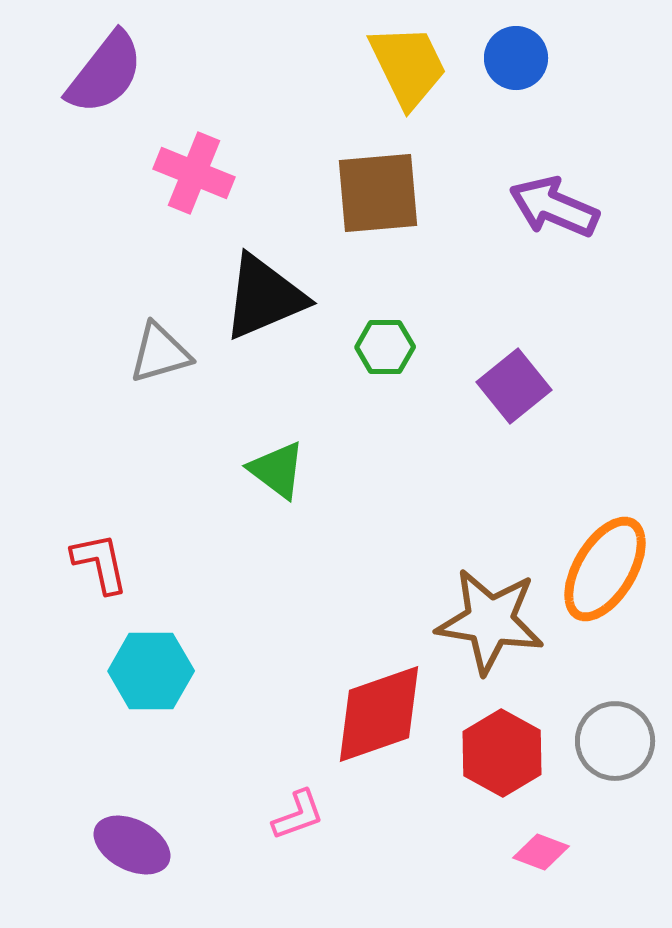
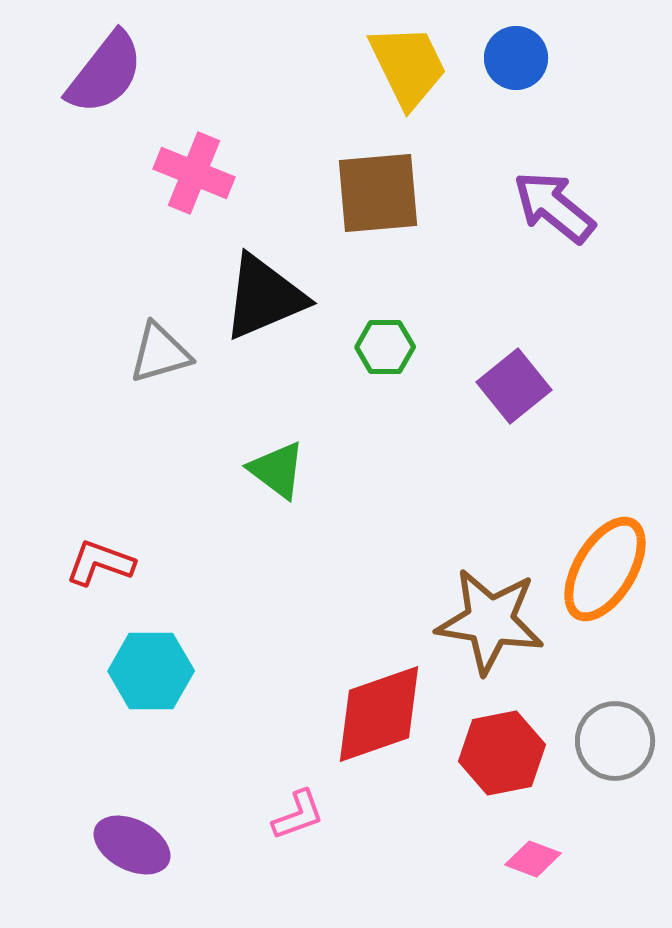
purple arrow: rotated 16 degrees clockwise
red L-shape: rotated 58 degrees counterclockwise
red hexagon: rotated 20 degrees clockwise
pink diamond: moved 8 px left, 7 px down
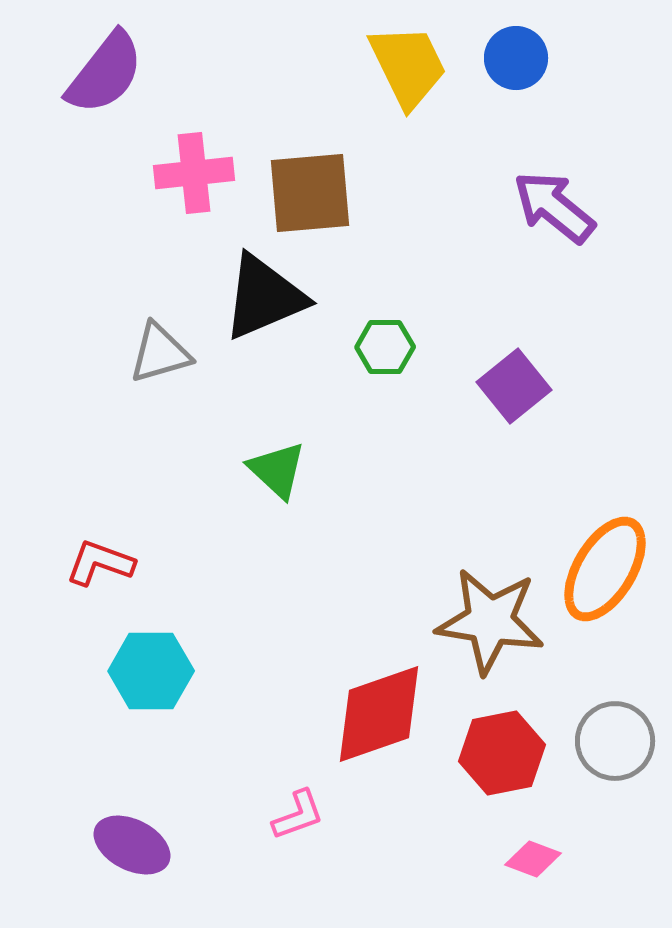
pink cross: rotated 28 degrees counterclockwise
brown square: moved 68 px left
green triangle: rotated 6 degrees clockwise
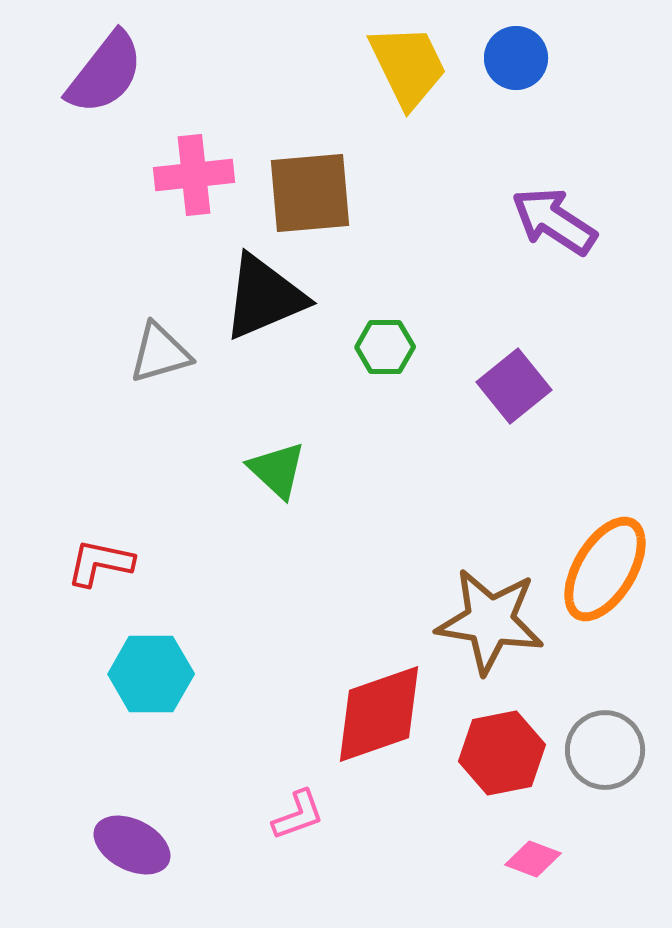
pink cross: moved 2 px down
purple arrow: moved 14 px down; rotated 6 degrees counterclockwise
red L-shape: rotated 8 degrees counterclockwise
cyan hexagon: moved 3 px down
gray circle: moved 10 px left, 9 px down
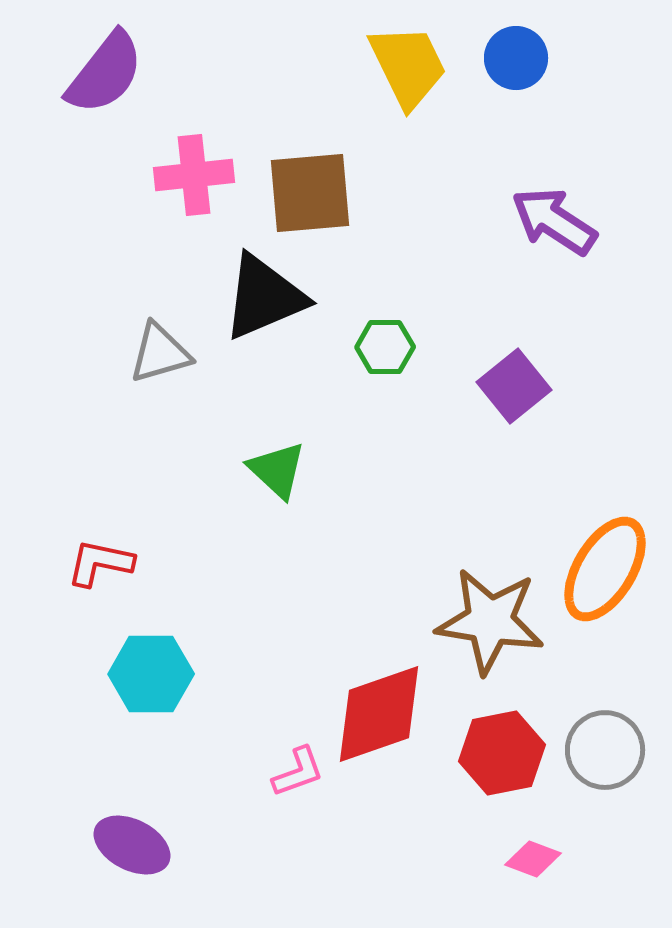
pink L-shape: moved 43 px up
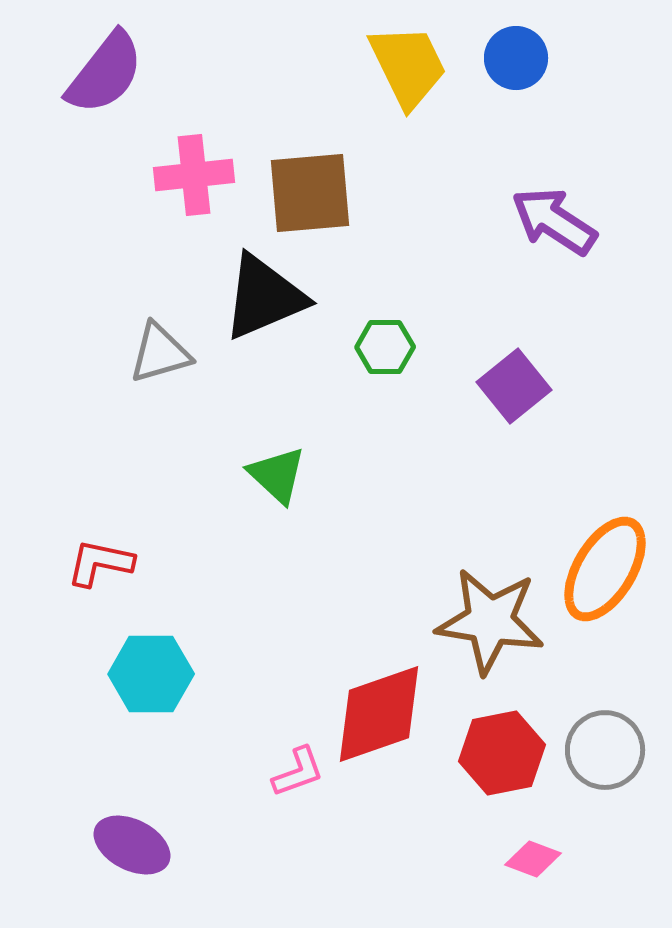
green triangle: moved 5 px down
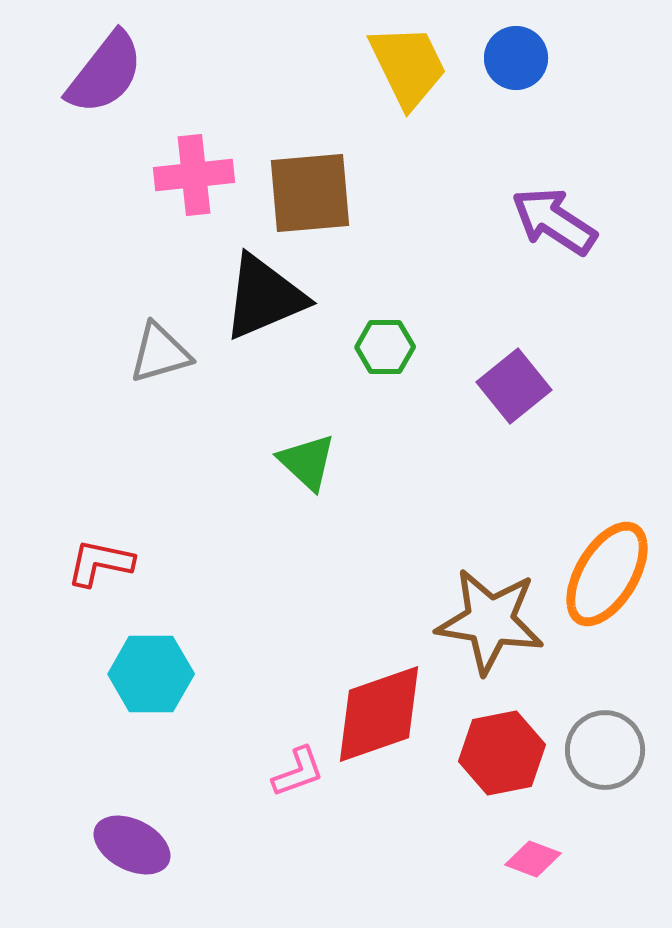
green triangle: moved 30 px right, 13 px up
orange ellipse: moved 2 px right, 5 px down
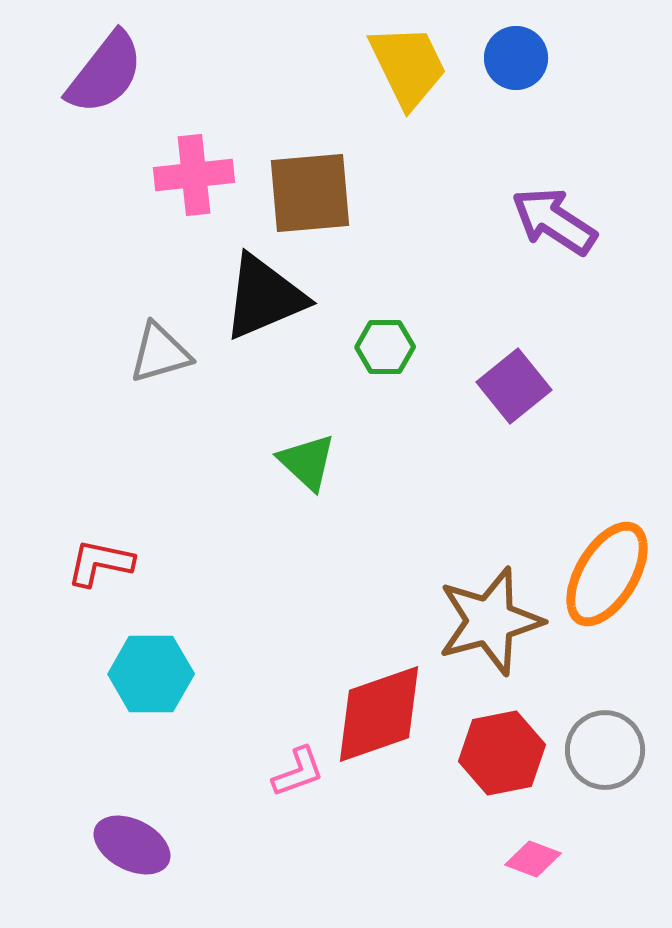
brown star: rotated 24 degrees counterclockwise
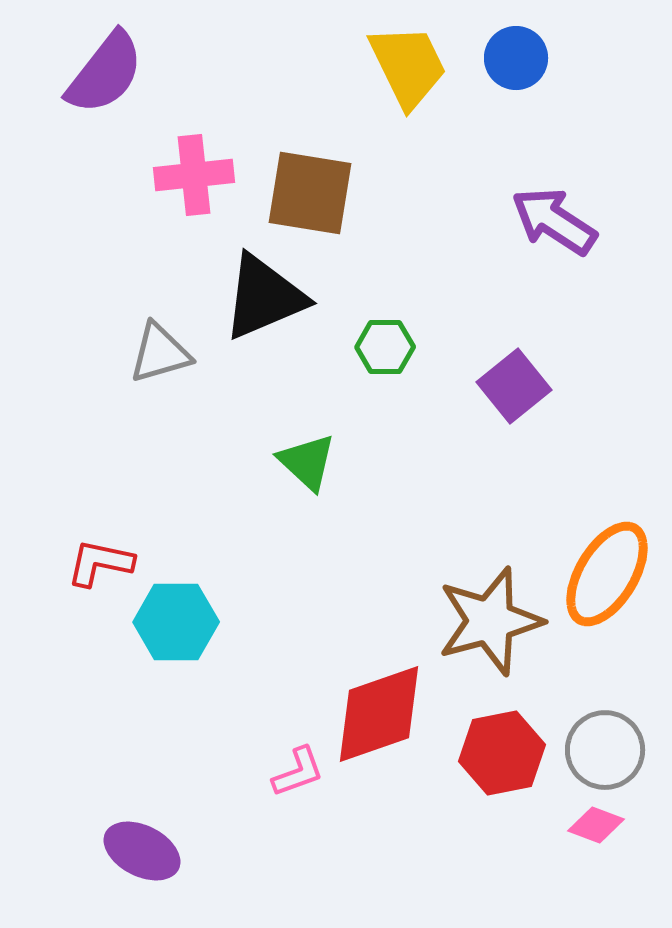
brown square: rotated 14 degrees clockwise
cyan hexagon: moved 25 px right, 52 px up
purple ellipse: moved 10 px right, 6 px down
pink diamond: moved 63 px right, 34 px up
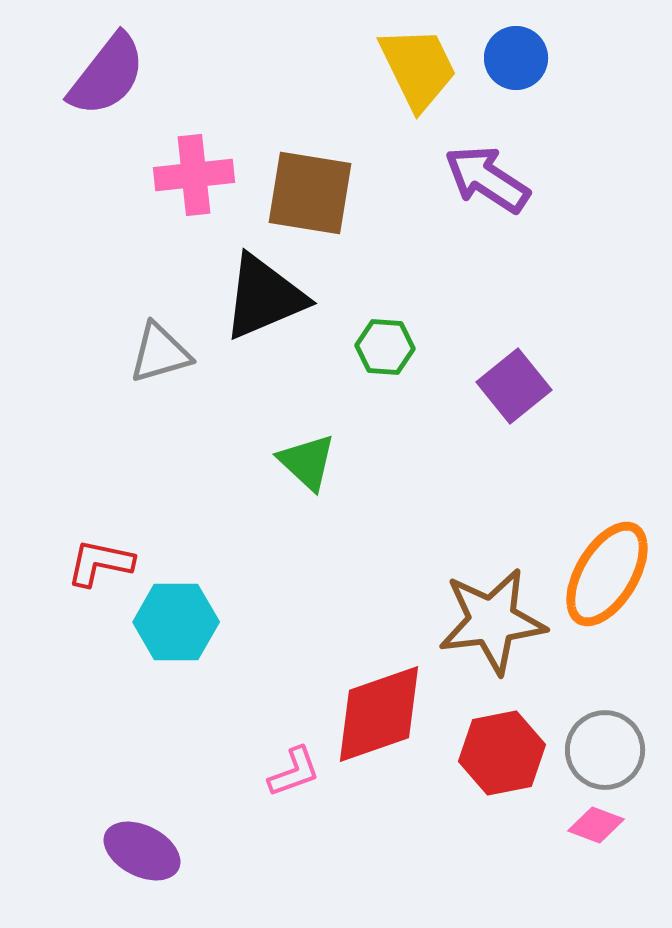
yellow trapezoid: moved 10 px right, 2 px down
purple semicircle: moved 2 px right, 2 px down
purple arrow: moved 67 px left, 42 px up
green hexagon: rotated 4 degrees clockwise
brown star: moved 2 px right; rotated 8 degrees clockwise
pink L-shape: moved 4 px left
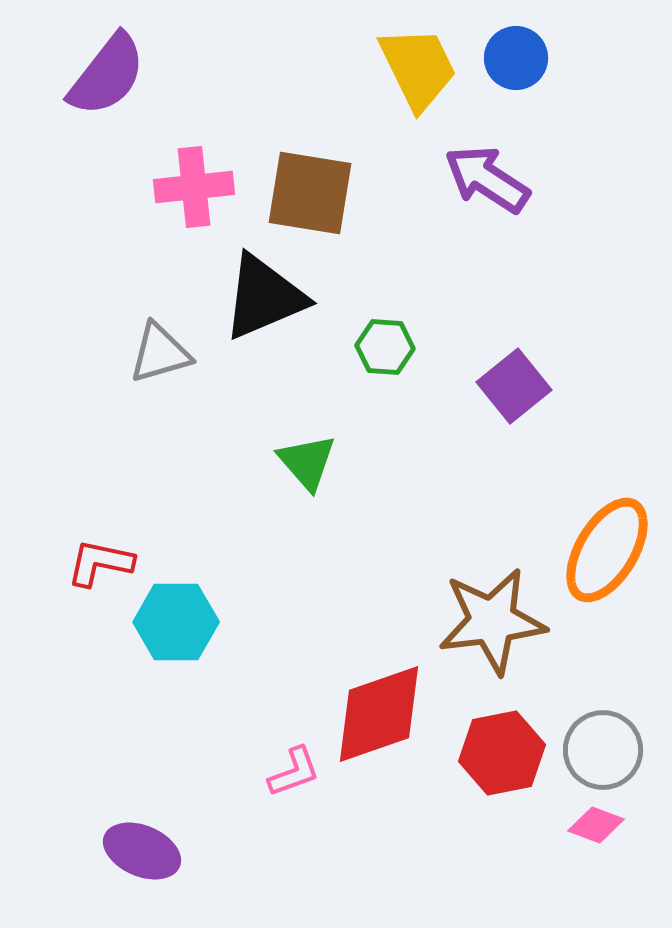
pink cross: moved 12 px down
green triangle: rotated 6 degrees clockwise
orange ellipse: moved 24 px up
gray circle: moved 2 px left
purple ellipse: rotated 4 degrees counterclockwise
